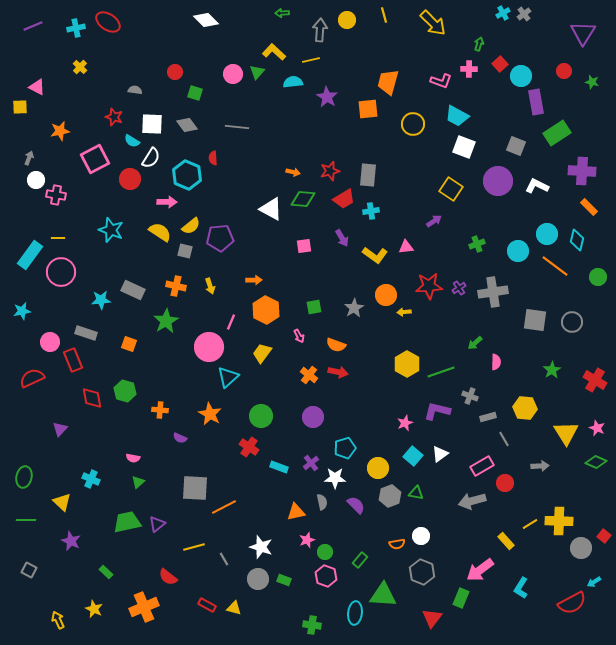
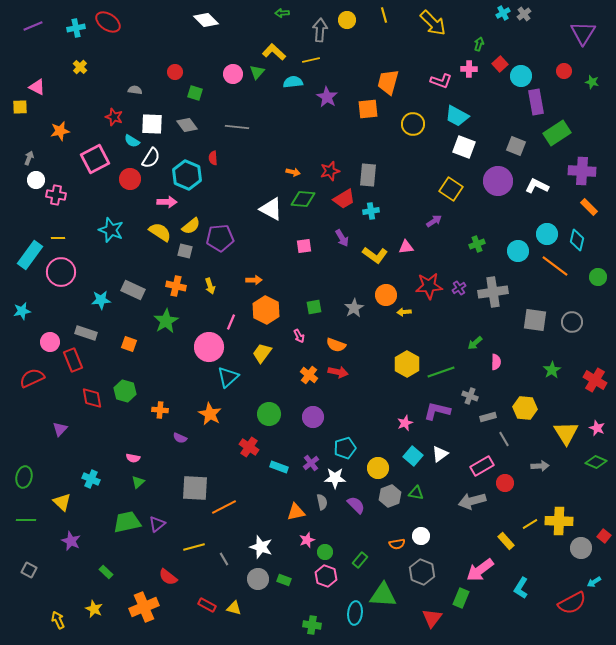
green circle at (261, 416): moved 8 px right, 2 px up
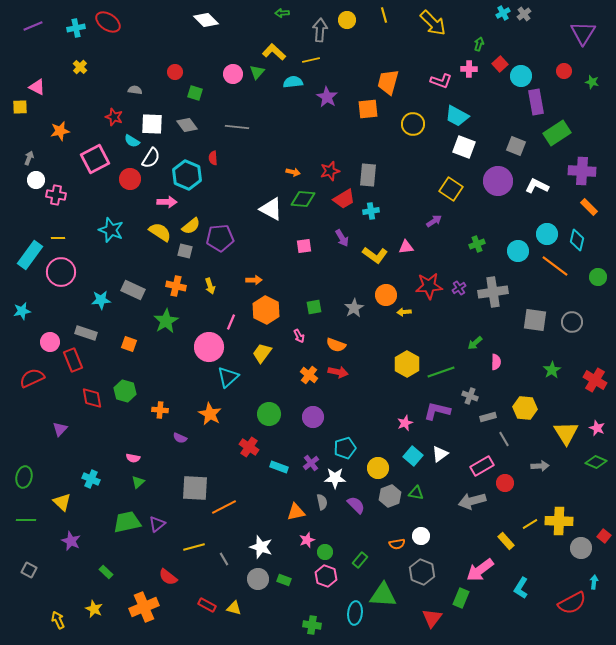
cyan arrow at (594, 582): rotated 128 degrees clockwise
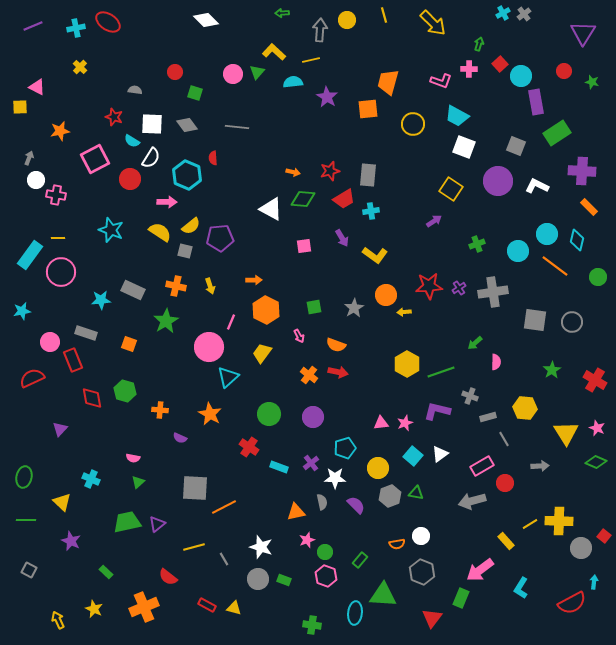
pink triangle at (406, 247): moved 25 px left, 176 px down
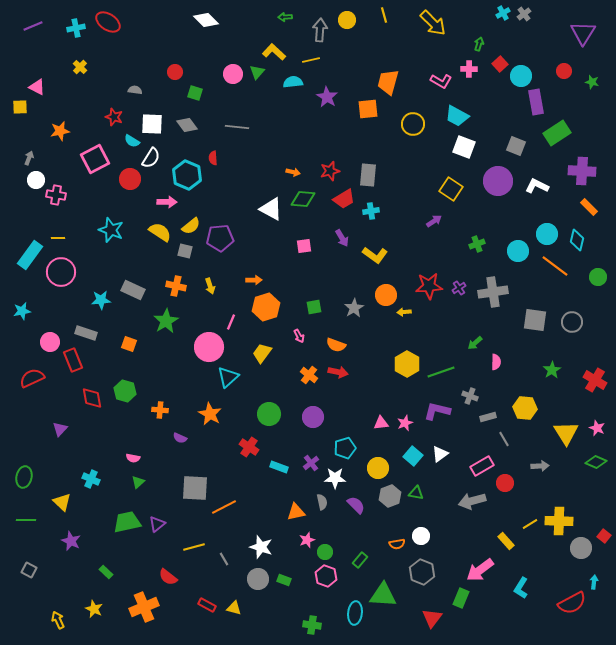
green arrow at (282, 13): moved 3 px right, 4 px down
pink L-shape at (441, 81): rotated 10 degrees clockwise
orange hexagon at (266, 310): moved 3 px up; rotated 16 degrees clockwise
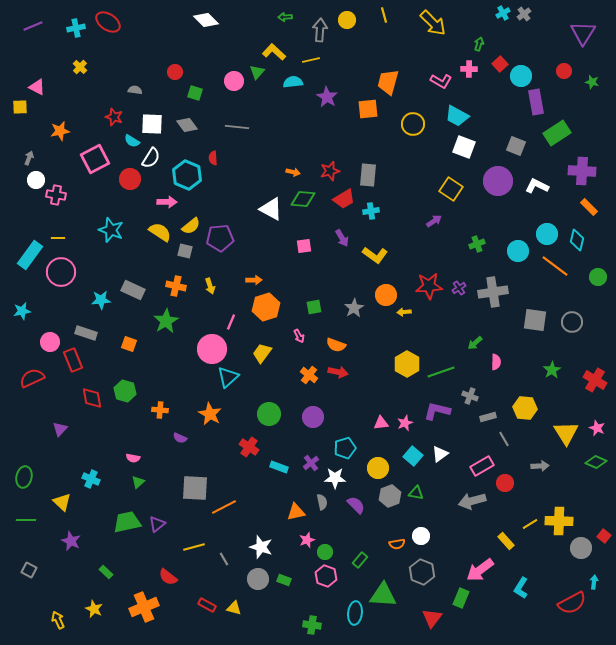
pink circle at (233, 74): moved 1 px right, 7 px down
pink circle at (209, 347): moved 3 px right, 2 px down
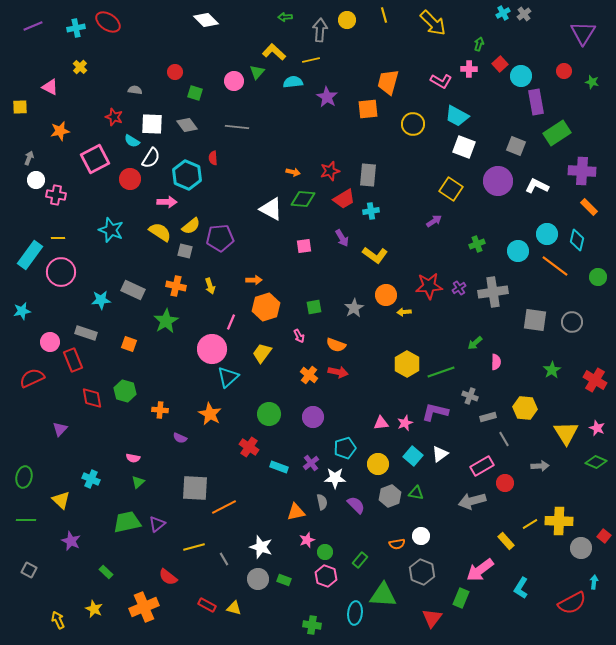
pink triangle at (37, 87): moved 13 px right
purple L-shape at (437, 411): moved 2 px left, 1 px down
yellow circle at (378, 468): moved 4 px up
yellow triangle at (62, 502): moved 1 px left, 2 px up
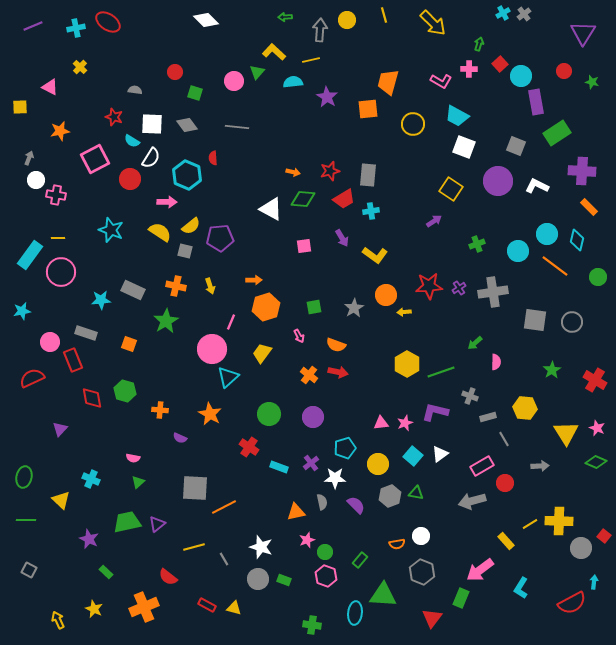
purple star at (71, 541): moved 18 px right, 2 px up
